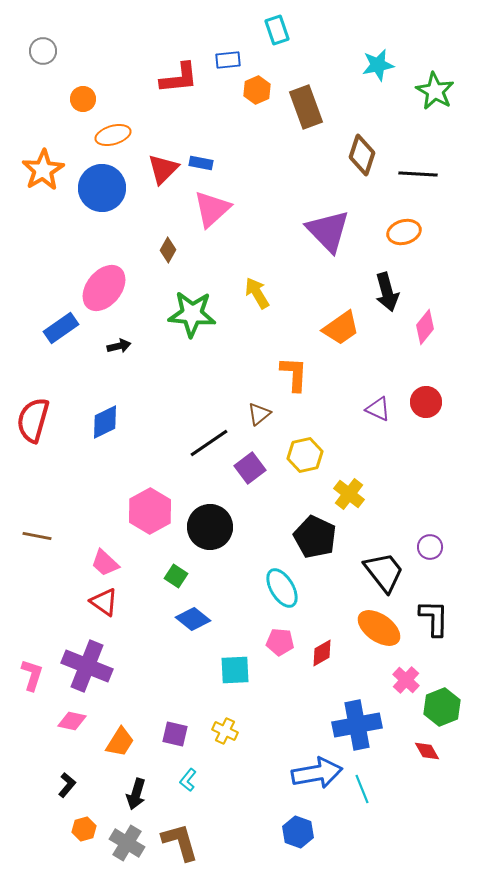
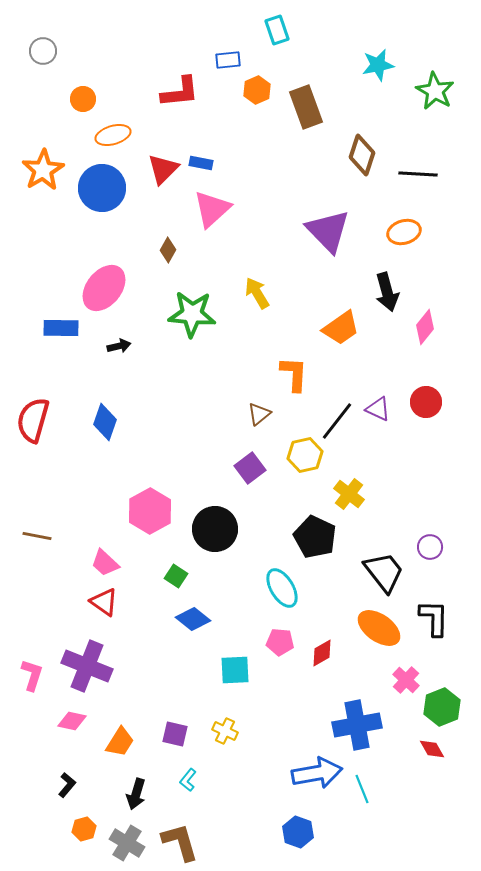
red L-shape at (179, 78): moved 1 px right, 14 px down
blue rectangle at (61, 328): rotated 36 degrees clockwise
blue diamond at (105, 422): rotated 45 degrees counterclockwise
black line at (209, 443): moved 128 px right, 22 px up; rotated 18 degrees counterclockwise
black circle at (210, 527): moved 5 px right, 2 px down
red diamond at (427, 751): moved 5 px right, 2 px up
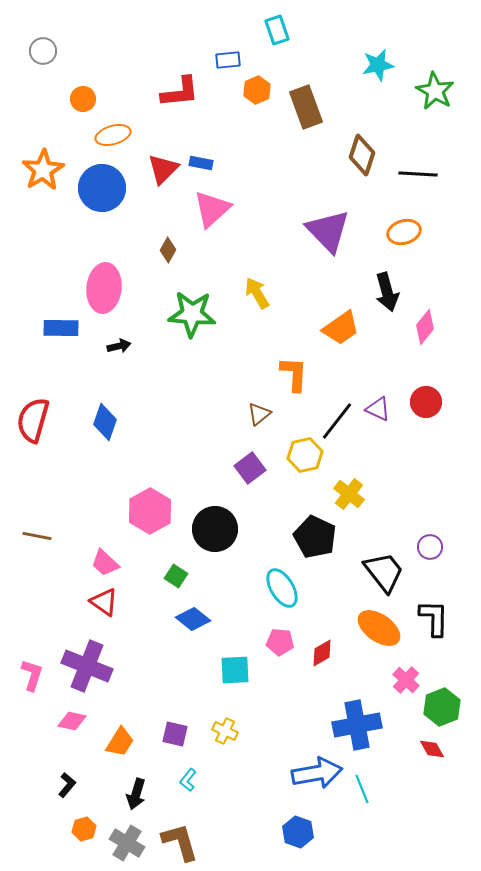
pink ellipse at (104, 288): rotated 33 degrees counterclockwise
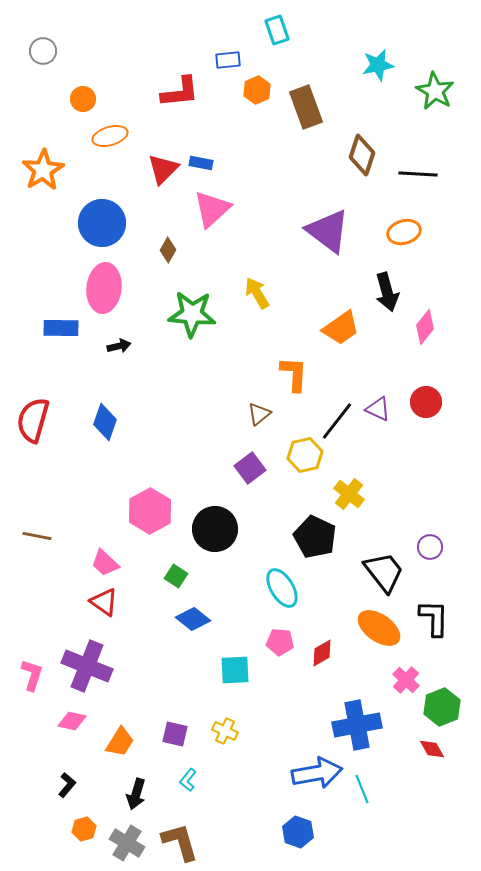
orange ellipse at (113, 135): moved 3 px left, 1 px down
blue circle at (102, 188): moved 35 px down
purple triangle at (328, 231): rotated 9 degrees counterclockwise
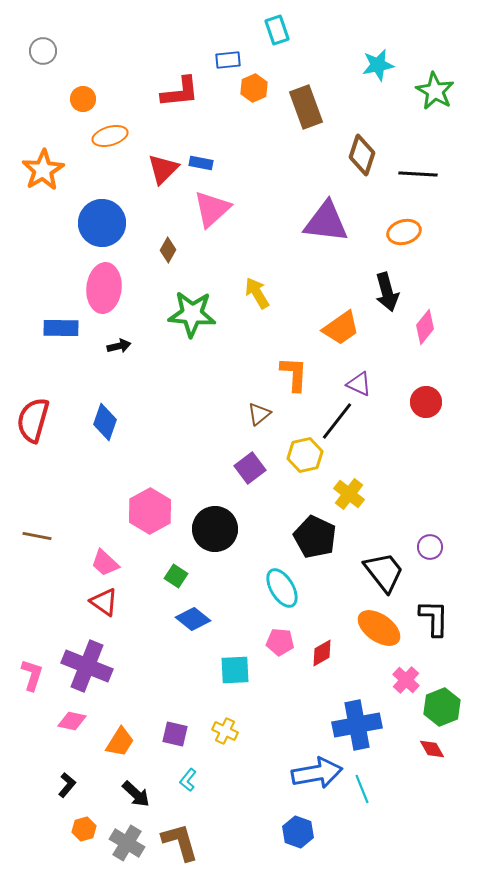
orange hexagon at (257, 90): moved 3 px left, 2 px up
purple triangle at (328, 231): moved 2 px left, 9 px up; rotated 30 degrees counterclockwise
purple triangle at (378, 409): moved 19 px left, 25 px up
black arrow at (136, 794): rotated 64 degrees counterclockwise
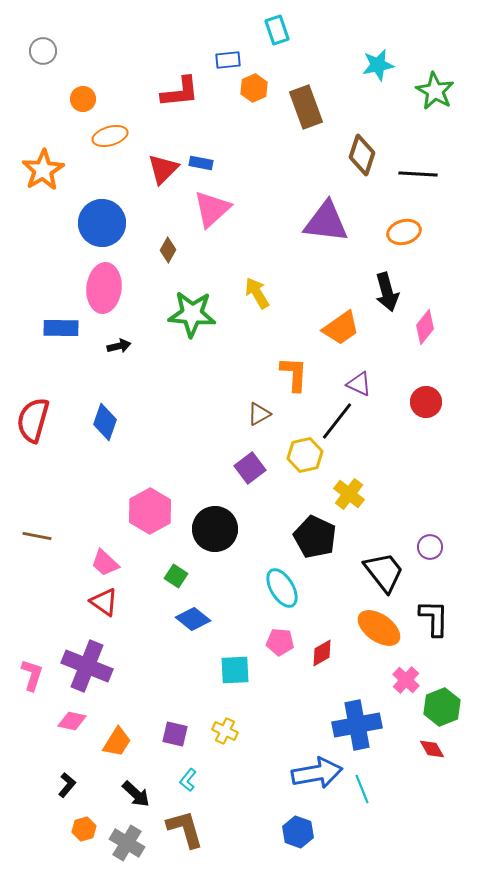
brown triangle at (259, 414): rotated 10 degrees clockwise
orange trapezoid at (120, 742): moved 3 px left
brown L-shape at (180, 842): moved 5 px right, 13 px up
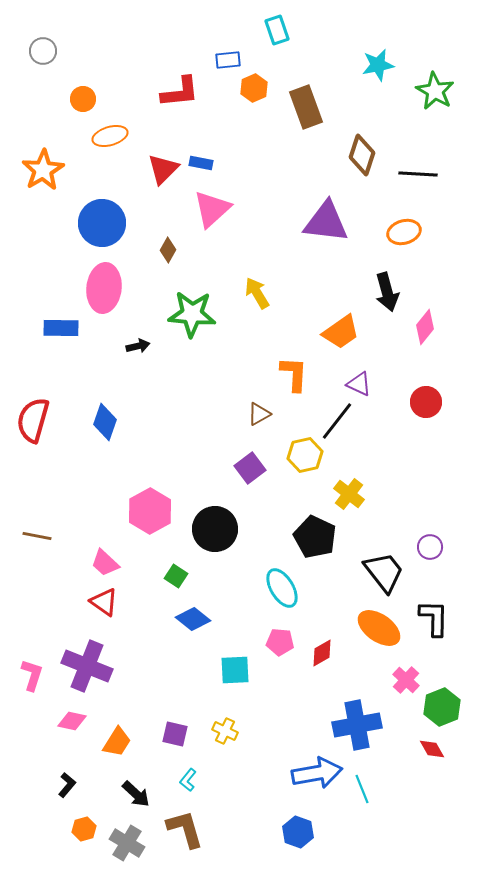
orange trapezoid at (341, 328): moved 4 px down
black arrow at (119, 346): moved 19 px right
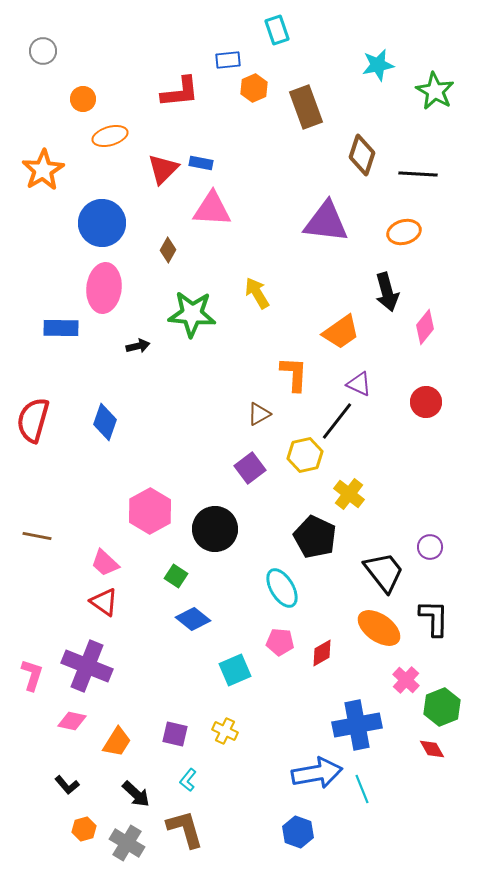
pink triangle at (212, 209): rotated 45 degrees clockwise
cyan square at (235, 670): rotated 20 degrees counterclockwise
black L-shape at (67, 785): rotated 100 degrees clockwise
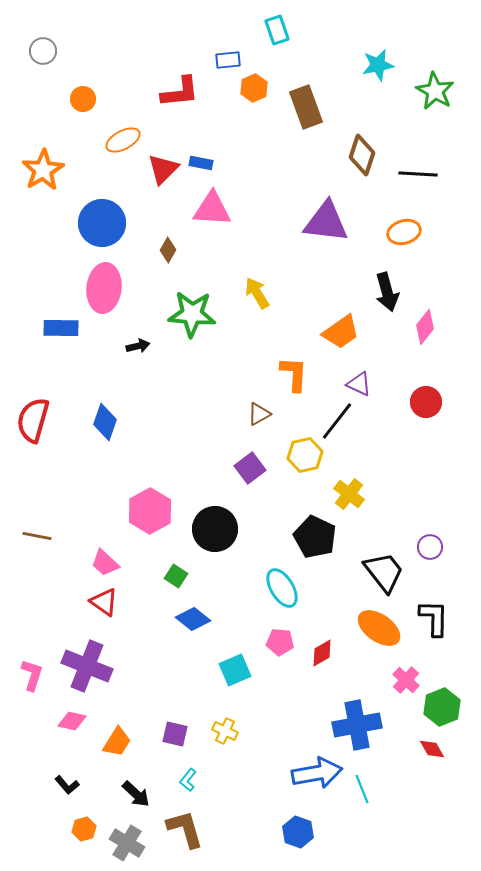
orange ellipse at (110, 136): moved 13 px right, 4 px down; rotated 12 degrees counterclockwise
